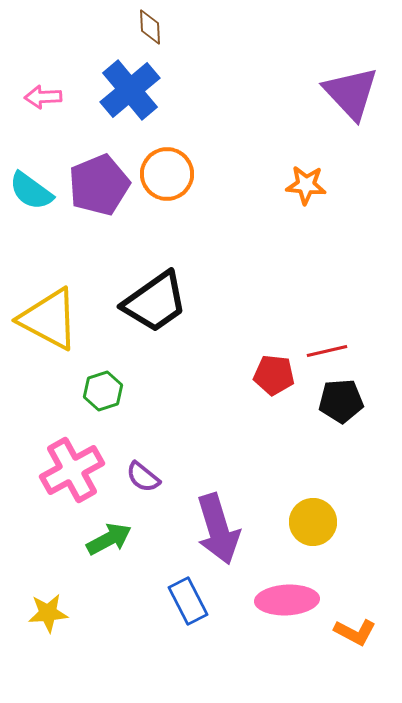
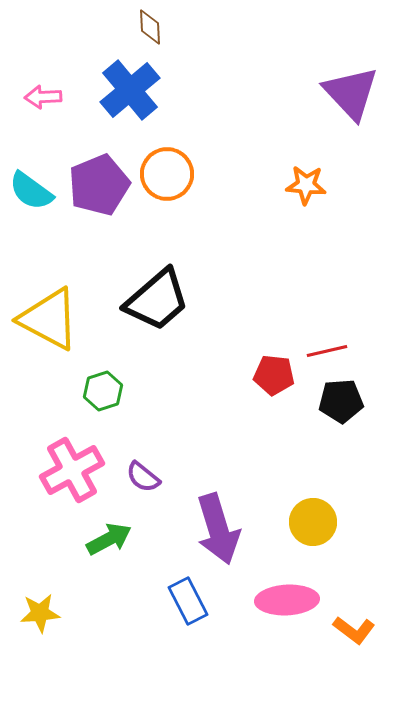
black trapezoid: moved 2 px right, 2 px up; rotated 6 degrees counterclockwise
yellow star: moved 8 px left
orange L-shape: moved 1 px left, 2 px up; rotated 9 degrees clockwise
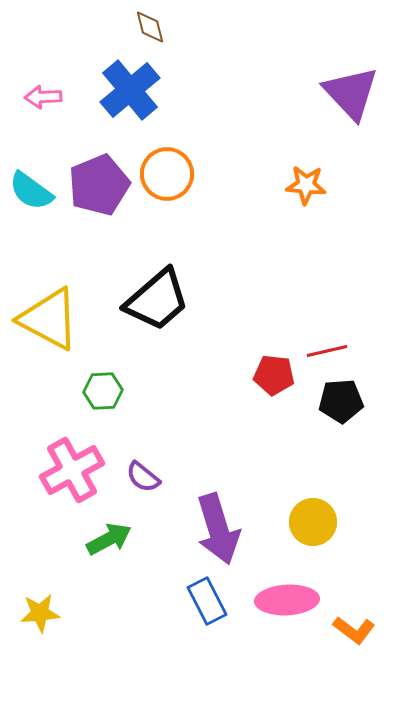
brown diamond: rotated 12 degrees counterclockwise
green hexagon: rotated 15 degrees clockwise
blue rectangle: moved 19 px right
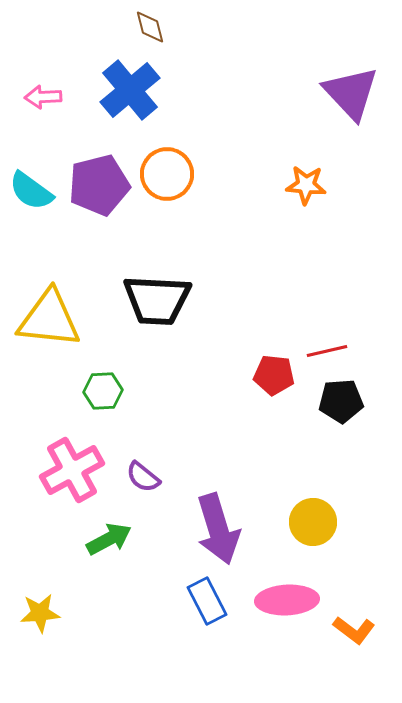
purple pentagon: rotated 8 degrees clockwise
black trapezoid: rotated 44 degrees clockwise
yellow triangle: rotated 22 degrees counterclockwise
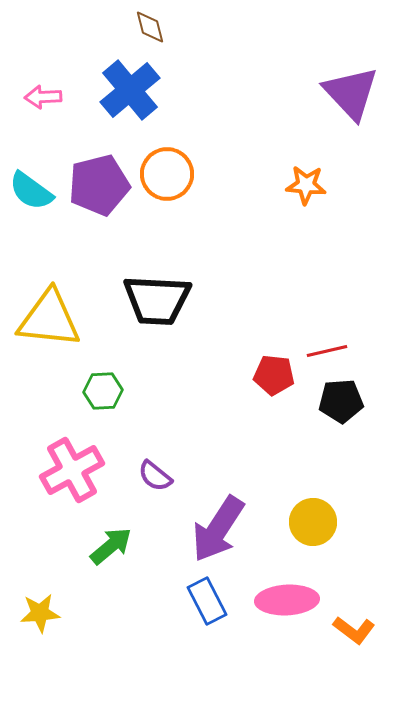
purple semicircle: moved 12 px right, 1 px up
purple arrow: rotated 50 degrees clockwise
green arrow: moved 2 px right, 7 px down; rotated 12 degrees counterclockwise
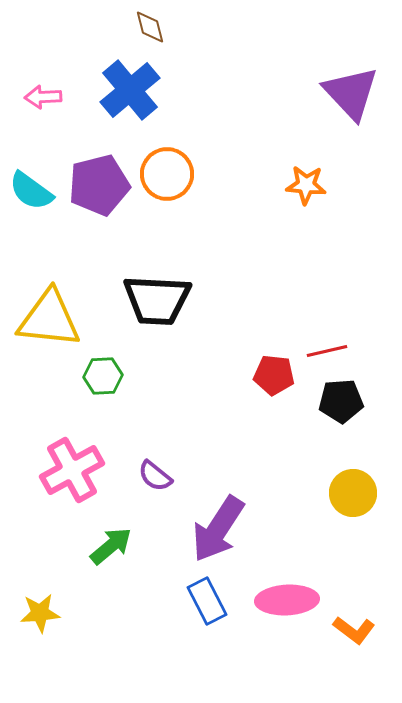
green hexagon: moved 15 px up
yellow circle: moved 40 px right, 29 px up
